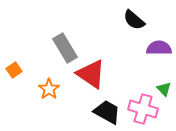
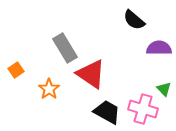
orange square: moved 2 px right
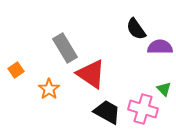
black semicircle: moved 2 px right, 9 px down; rotated 15 degrees clockwise
purple semicircle: moved 1 px right, 1 px up
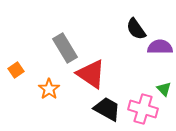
black trapezoid: moved 3 px up
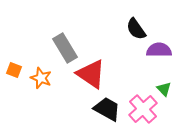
purple semicircle: moved 1 px left, 3 px down
orange square: moved 2 px left; rotated 35 degrees counterclockwise
orange star: moved 8 px left, 11 px up; rotated 15 degrees counterclockwise
pink cross: rotated 32 degrees clockwise
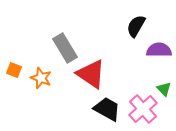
black semicircle: moved 3 px up; rotated 65 degrees clockwise
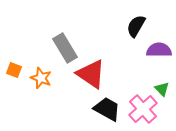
green triangle: moved 2 px left
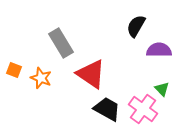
gray rectangle: moved 4 px left, 5 px up
pink cross: rotated 12 degrees counterclockwise
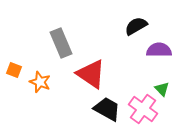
black semicircle: rotated 30 degrees clockwise
gray rectangle: rotated 8 degrees clockwise
orange star: moved 1 px left, 4 px down
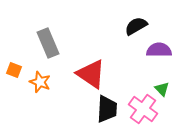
gray rectangle: moved 13 px left
black trapezoid: rotated 64 degrees clockwise
